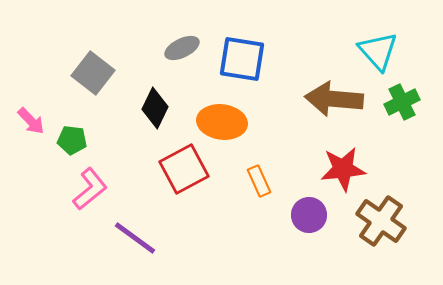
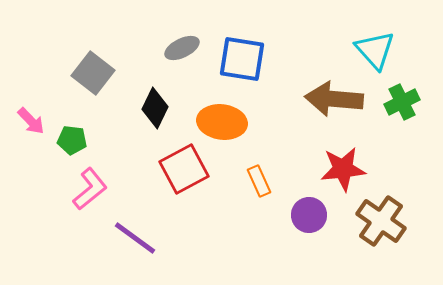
cyan triangle: moved 3 px left, 1 px up
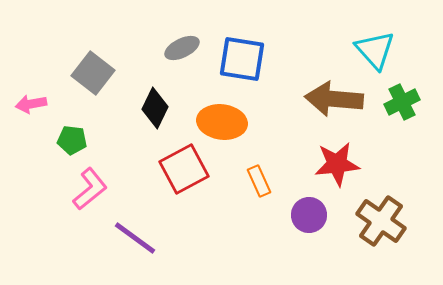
pink arrow: moved 17 px up; rotated 124 degrees clockwise
red star: moved 6 px left, 5 px up
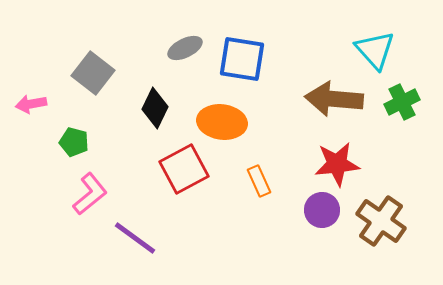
gray ellipse: moved 3 px right
green pentagon: moved 2 px right, 2 px down; rotated 8 degrees clockwise
pink L-shape: moved 5 px down
purple circle: moved 13 px right, 5 px up
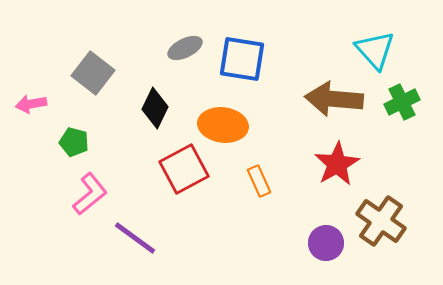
orange ellipse: moved 1 px right, 3 px down
red star: rotated 24 degrees counterclockwise
purple circle: moved 4 px right, 33 px down
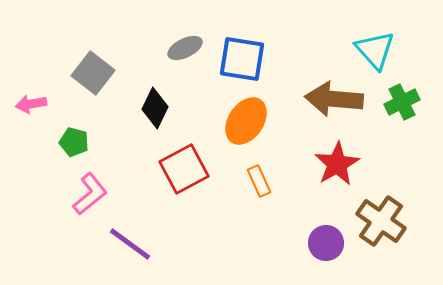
orange ellipse: moved 23 px right, 4 px up; rotated 63 degrees counterclockwise
purple line: moved 5 px left, 6 px down
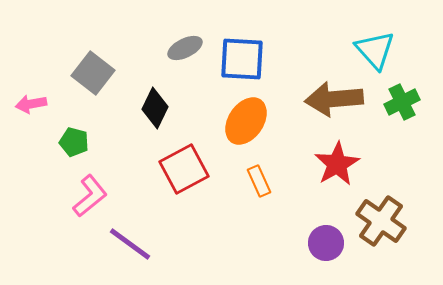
blue square: rotated 6 degrees counterclockwise
brown arrow: rotated 10 degrees counterclockwise
pink L-shape: moved 2 px down
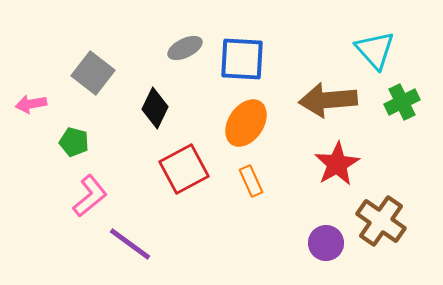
brown arrow: moved 6 px left, 1 px down
orange ellipse: moved 2 px down
orange rectangle: moved 8 px left
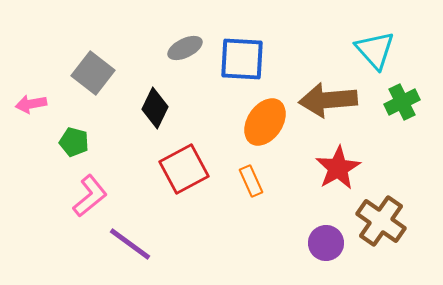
orange ellipse: moved 19 px right, 1 px up
red star: moved 1 px right, 4 px down
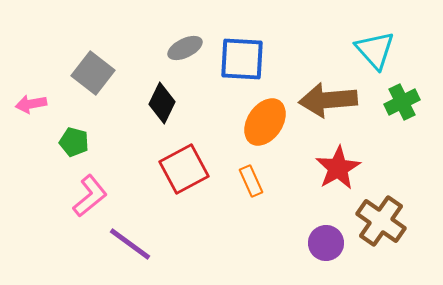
black diamond: moved 7 px right, 5 px up
